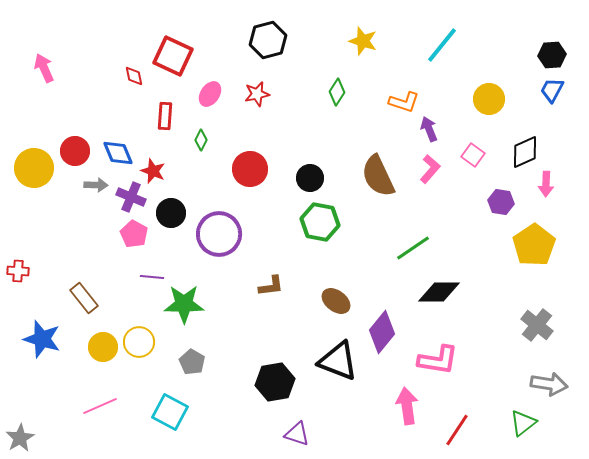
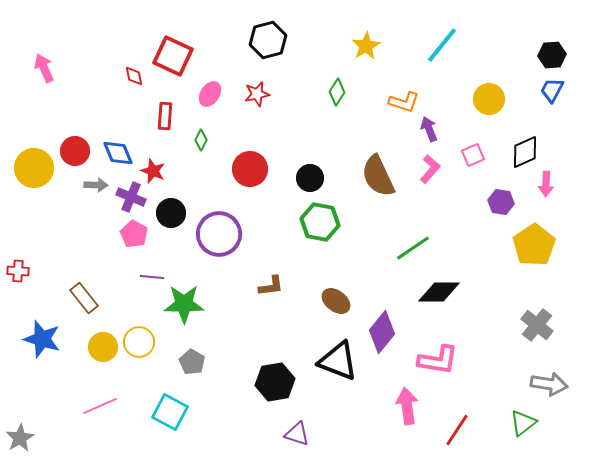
yellow star at (363, 41): moved 3 px right, 5 px down; rotated 24 degrees clockwise
pink square at (473, 155): rotated 30 degrees clockwise
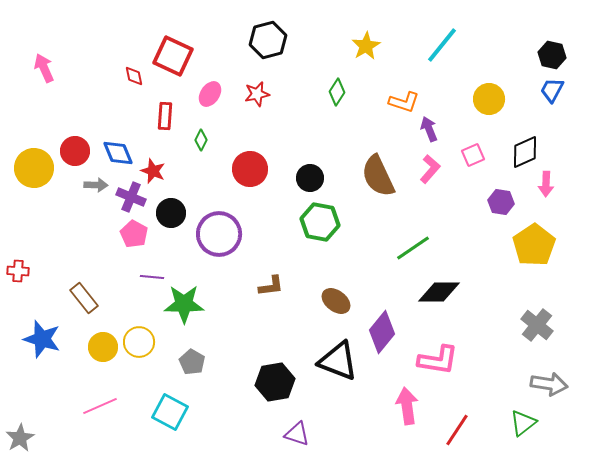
black hexagon at (552, 55): rotated 16 degrees clockwise
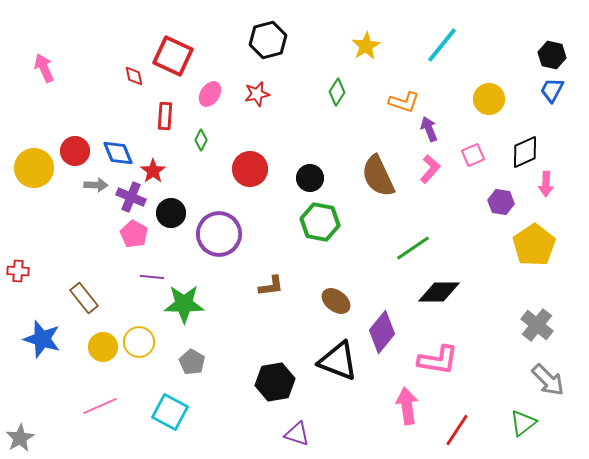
red star at (153, 171): rotated 15 degrees clockwise
gray arrow at (549, 384): moved 1 px left, 4 px up; rotated 36 degrees clockwise
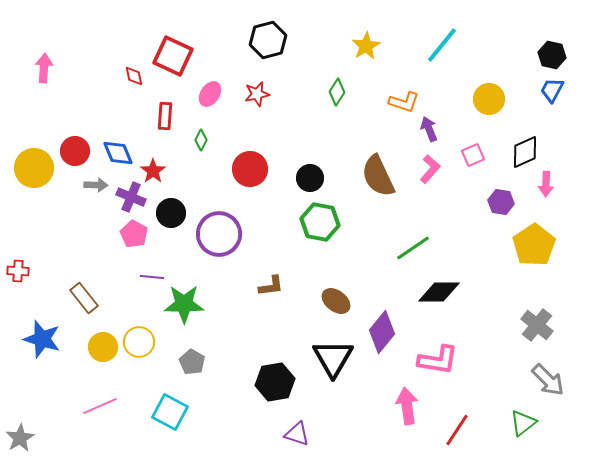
pink arrow at (44, 68): rotated 28 degrees clockwise
black triangle at (338, 361): moved 5 px left, 3 px up; rotated 39 degrees clockwise
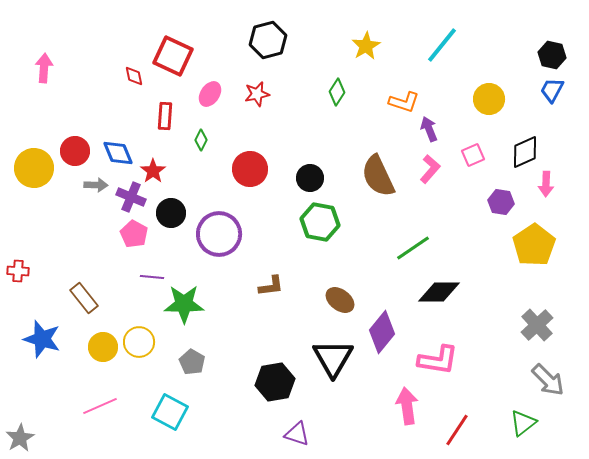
brown ellipse at (336, 301): moved 4 px right, 1 px up
gray cross at (537, 325): rotated 8 degrees clockwise
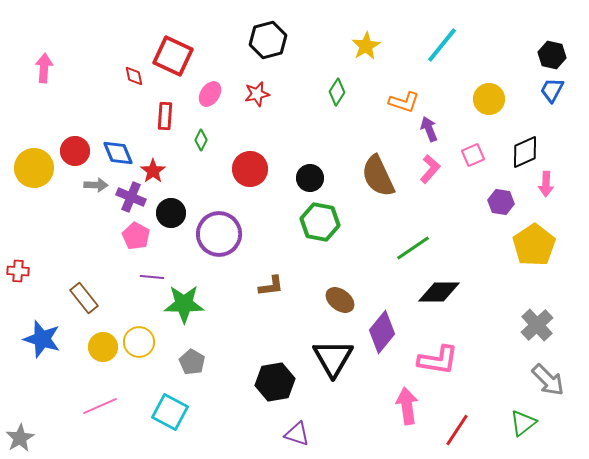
pink pentagon at (134, 234): moved 2 px right, 2 px down
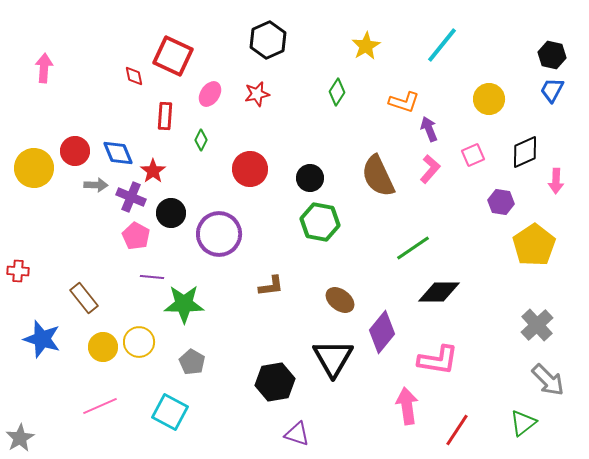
black hexagon at (268, 40): rotated 9 degrees counterclockwise
pink arrow at (546, 184): moved 10 px right, 3 px up
